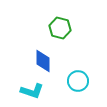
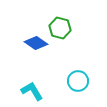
blue diamond: moved 7 px left, 18 px up; rotated 55 degrees counterclockwise
cyan L-shape: rotated 140 degrees counterclockwise
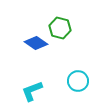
cyan L-shape: rotated 80 degrees counterclockwise
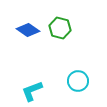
blue diamond: moved 8 px left, 13 px up
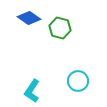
blue diamond: moved 1 px right, 12 px up
cyan L-shape: rotated 35 degrees counterclockwise
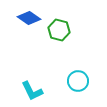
green hexagon: moved 1 px left, 2 px down
cyan L-shape: rotated 60 degrees counterclockwise
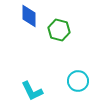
blue diamond: moved 2 px up; rotated 55 degrees clockwise
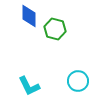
green hexagon: moved 4 px left, 1 px up
cyan L-shape: moved 3 px left, 5 px up
